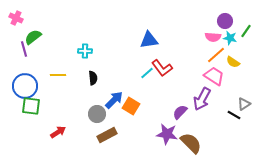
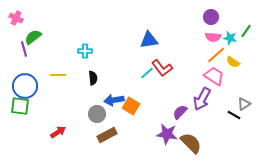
purple circle: moved 14 px left, 4 px up
blue arrow: rotated 144 degrees counterclockwise
green square: moved 11 px left
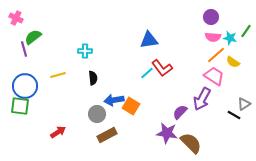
yellow line: rotated 14 degrees counterclockwise
purple star: moved 1 px up
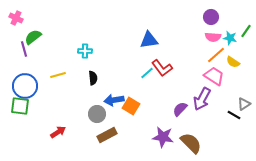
purple semicircle: moved 3 px up
purple star: moved 4 px left, 4 px down
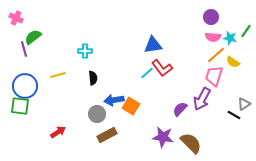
blue triangle: moved 4 px right, 5 px down
pink trapezoid: rotated 105 degrees counterclockwise
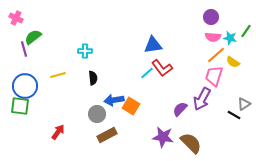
red arrow: rotated 21 degrees counterclockwise
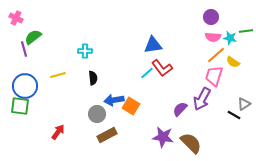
green line: rotated 48 degrees clockwise
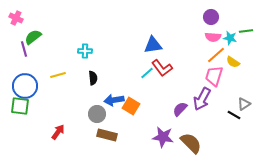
brown rectangle: rotated 42 degrees clockwise
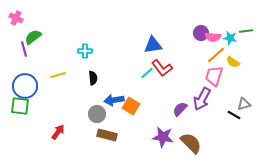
purple circle: moved 10 px left, 16 px down
gray triangle: rotated 16 degrees clockwise
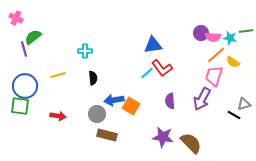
purple semicircle: moved 10 px left, 8 px up; rotated 49 degrees counterclockwise
red arrow: moved 16 px up; rotated 63 degrees clockwise
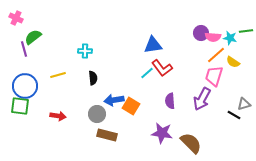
purple star: moved 1 px left, 4 px up
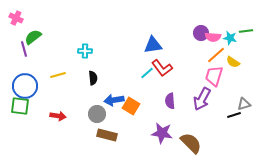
black line: rotated 48 degrees counterclockwise
